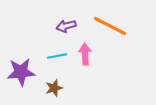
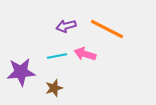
orange line: moved 3 px left, 3 px down
pink arrow: rotated 70 degrees counterclockwise
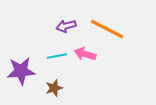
purple star: moved 1 px up
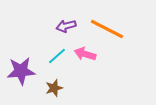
cyan line: rotated 30 degrees counterclockwise
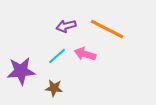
brown star: rotated 24 degrees clockwise
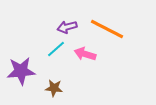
purple arrow: moved 1 px right, 1 px down
cyan line: moved 1 px left, 7 px up
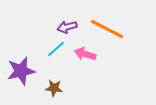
purple star: rotated 8 degrees counterclockwise
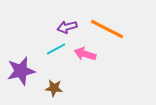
cyan line: rotated 12 degrees clockwise
